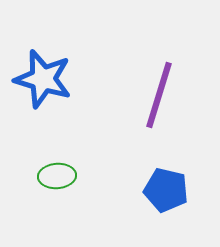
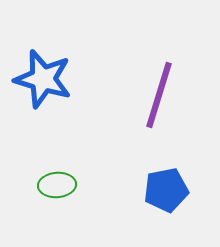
green ellipse: moved 9 px down
blue pentagon: rotated 24 degrees counterclockwise
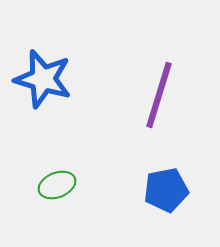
green ellipse: rotated 18 degrees counterclockwise
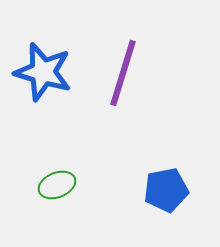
blue star: moved 7 px up
purple line: moved 36 px left, 22 px up
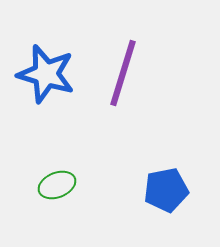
blue star: moved 3 px right, 2 px down
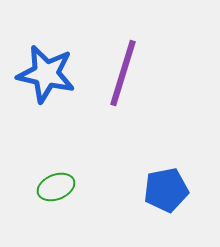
blue star: rotated 4 degrees counterclockwise
green ellipse: moved 1 px left, 2 px down
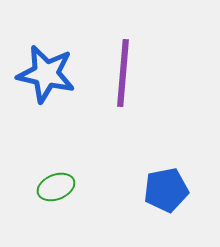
purple line: rotated 12 degrees counterclockwise
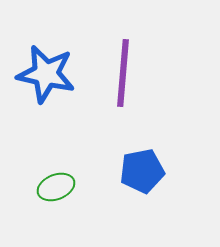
blue pentagon: moved 24 px left, 19 px up
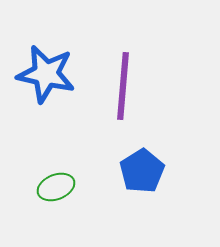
purple line: moved 13 px down
blue pentagon: rotated 21 degrees counterclockwise
